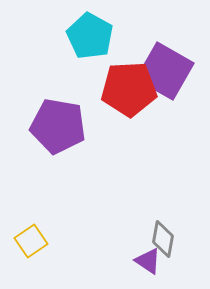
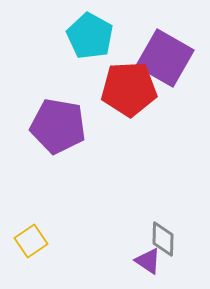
purple square: moved 13 px up
gray diamond: rotated 9 degrees counterclockwise
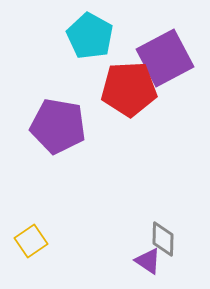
purple square: rotated 32 degrees clockwise
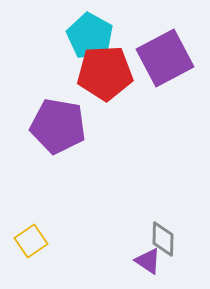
red pentagon: moved 24 px left, 16 px up
